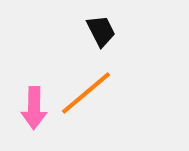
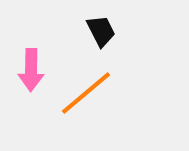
pink arrow: moved 3 px left, 38 px up
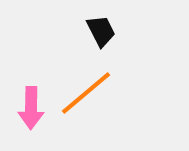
pink arrow: moved 38 px down
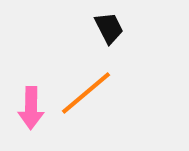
black trapezoid: moved 8 px right, 3 px up
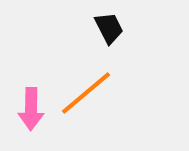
pink arrow: moved 1 px down
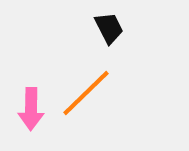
orange line: rotated 4 degrees counterclockwise
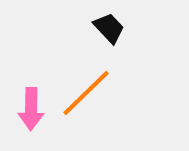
black trapezoid: rotated 16 degrees counterclockwise
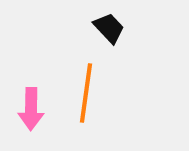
orange line: rotated 38 degrees counterclockwise
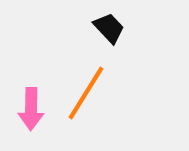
orange line: rotated 24 degrees clockwise
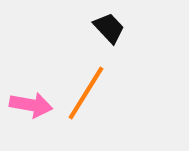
pink arrow: moved 4 px up; rotated 81 degrees counterclockwise
